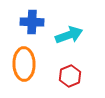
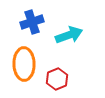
blue cross: rotated 20 degrees counterclockwise
red hexagon: moved 13 px left, 3 px down
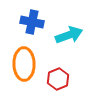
blue cross: rotated 30 degrees clockwise
red hexagon: moved 1 px right
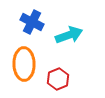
blue cross: rotated 15 degrees clockwise
